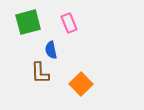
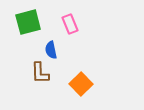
pink rectangle: moved 1 px right, 1 px down
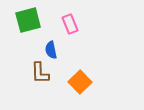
green square: moved 2 px up
orange square: moved 1 px left, 2 px up
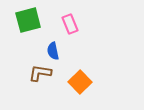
blue semicircle: moved 2 px right, 1 px down
brown L-shape: rotated 100 degrees clockwise
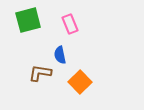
blue semicircle: moved 7 px right, 4 px down
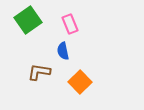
green square: rotated 20 degrees counterclockwise
blue semicircle: moved 3 px right, 4 px up
brown L-shape: moved 1 px left, 1 px up
